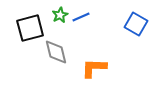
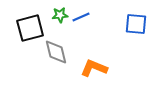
green star: rotated 21 degrees clockwise
blue square: rotated 25 degrees counterclockwise
orange L-shape: rotated 20 degrees clockwise
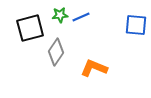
blue square: moved 1 px down
gray diamond: rotated 48 degrees clockwise
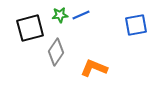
blue line: moved 2 px up
blue square: rotated 15 degrees counterclockwise
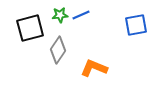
gray diamond: moved 2 px right, 2 px up
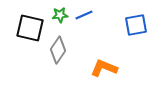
blue line: moved 3 px right
black square: rotated 28 degrees clockwise
orange L-shape: moved 10 px right
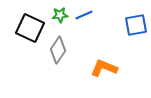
black square: rotated 12 degrees clockwise
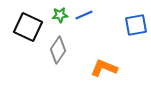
black square: moved 2 px left, 1 px up
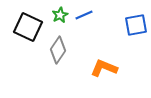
green star: rotated 21 degrees counterclockwise
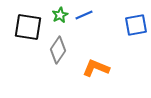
black square: rotated 16 degrees counterclockwise
orange L-shape: moved 8 px left
